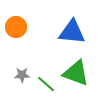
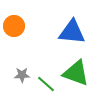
orange circle: moved 2 px left, 1 px up
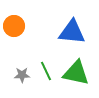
green triangle: rotated 8 degrees counterclockwise
green line: moved 13 px up; rotated 24 degrees clockwise
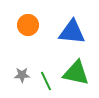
orange circle: moved 14 px right, 1 px up
green line: moved 10 px down
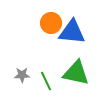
orange circle: moved 23 px right, 2 px up
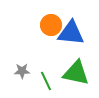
orange circle: moved 2 px down
blue triangle: moved 1 px left, 1 px down
gray star: moved 4 px up
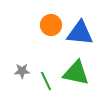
blue triangle: moved 9 px right
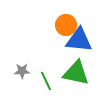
orange circle: moved 15 px right
blue triangle: moved 1 px left, 7 px down
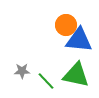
green triangle: moved 2 px down
green line: rotated 18 degrees counterclockwise
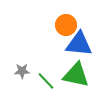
blue triangle: moved 4 px down
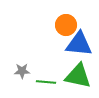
green triangle: moved 2 px right, 1 px down
green line: moved 1 px down; rotated 42 degrees counterclockwise
